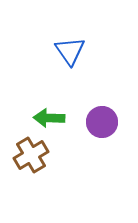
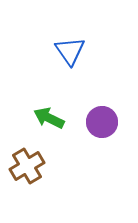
green arrow: rotated 24 degrees clockwise
brown cross: moved 4 px left, 11 px down
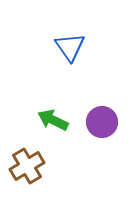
blue triangle: moved 4 px up
green arrow: moved 4 px right, 2 px down
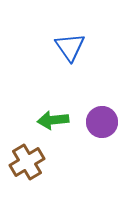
green arrow: rotated 32 degrees counterclockwise
brown cross: moved 4 px up
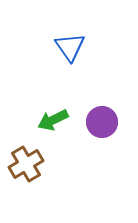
green arrow: rotated 20 degrees counterclockwise
brown cross: moved 1 px left, 2 px down
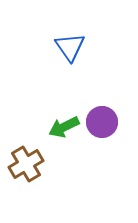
green arrow: moved 11 px right, 7 px down
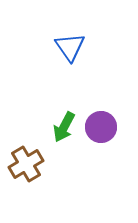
purple circle: moved 1 px left, 5 px down
green arrow: rotated 36 degrees counterclockwise
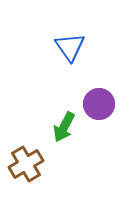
purple circle: moved 2 px left, 23 px up
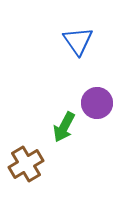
blue triangle: moved 8 px right, 6 px up
purple circle: moved 2 px left, 1 px up
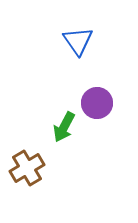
brown cross: moved 1 px right, 4 px down
